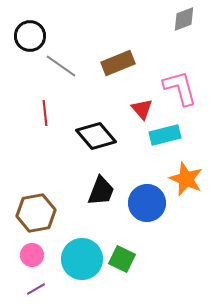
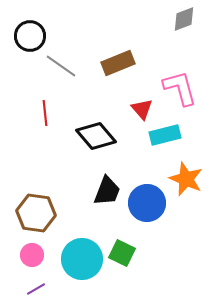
black trapezoid: moved 6 px right
brown hexagon: rotated 18 degrees clockwise
green square: moved 6 px up
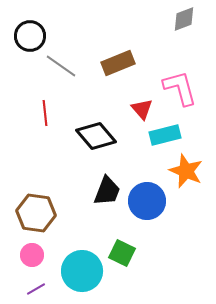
orange star: moved 8 px up
blue circle: moved 2 px up
cyan circle: moved 12 px down
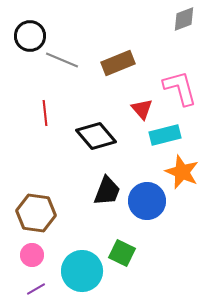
gray line: moved 1 px right, 6 px up; rotated 12 degrees counterclockwise
orange star: moved 4 px left, 1 px down
